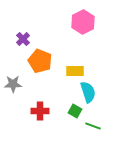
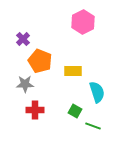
yellow rectangle: moved 2 px left
gray star: moved 12 px right
cyan semicircle: moved 9 px right
red cross: moved 5 px left, 1 px up
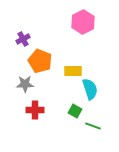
purple cross: rotated 16 degrees clockwise
cyan semicircle: moved 7 px left, 3 px up
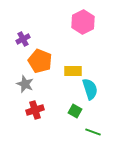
gray star: rotated 24 degrees clockwise
red cross: rotated 18 degrees counterclockwise
green line: moved 6 px down
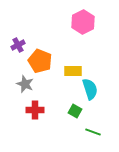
purple cross: moved 5 px left, 6 px down
red cross: rotated 18 degrees clockwise
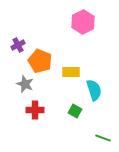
yellow rectangle: moved 2 px left, 1 px down
cyan semicircle: moved 4 px right, 1 px down
green line: moved 10 px right, 6 px down
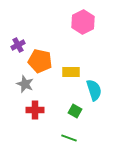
orange pentagon: rotated 10 degrees counterclockwise
green line: moved 34 px left
